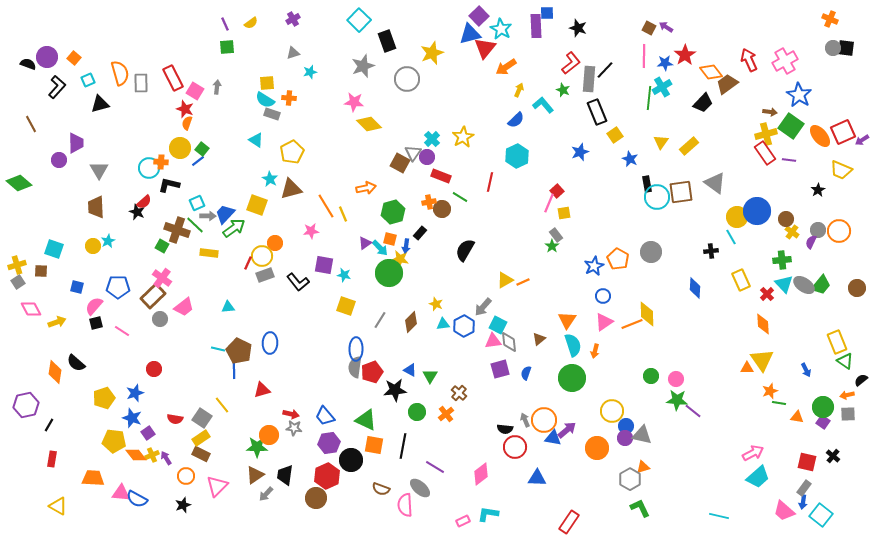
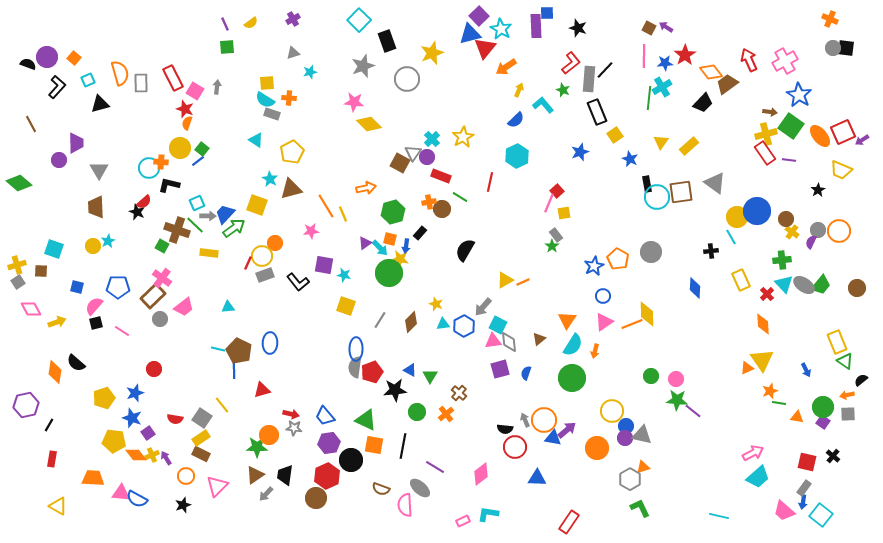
cyan semicircle at (573, 345): rotated 50 degrees clockwise
orange triangle at (747, 368): rotated 24 degrees counterclockwise
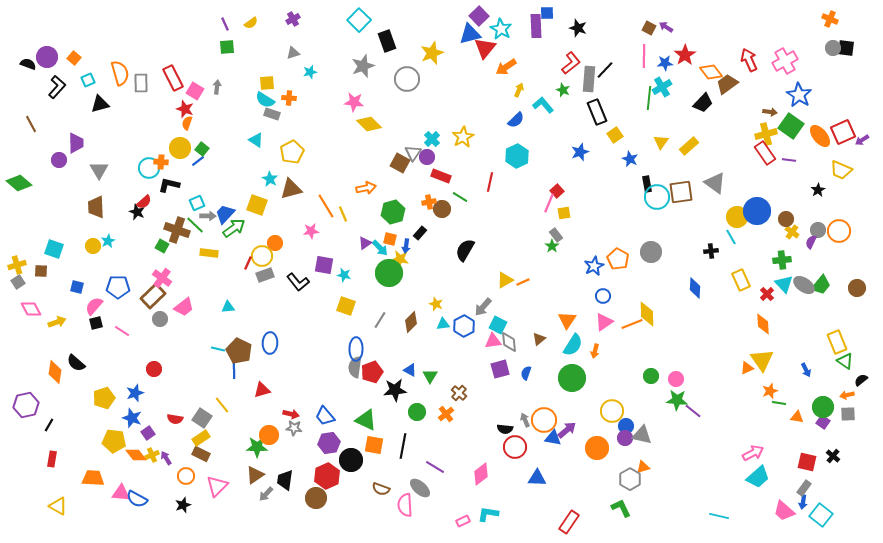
black trapezoid at (285, 475): moved 5 px down
green L-shape at (640, 508): moved 19 px left
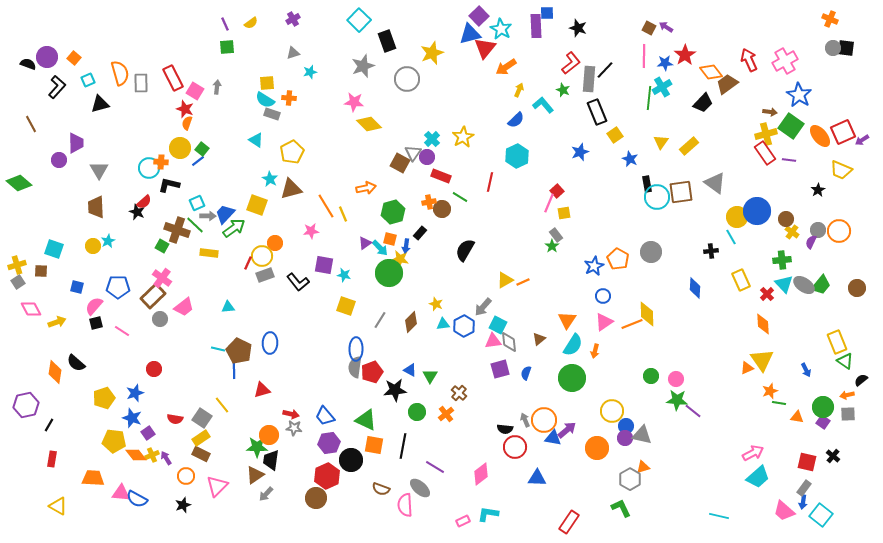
black trapezoid at (285, 480): moved 14 px left, 20 px up
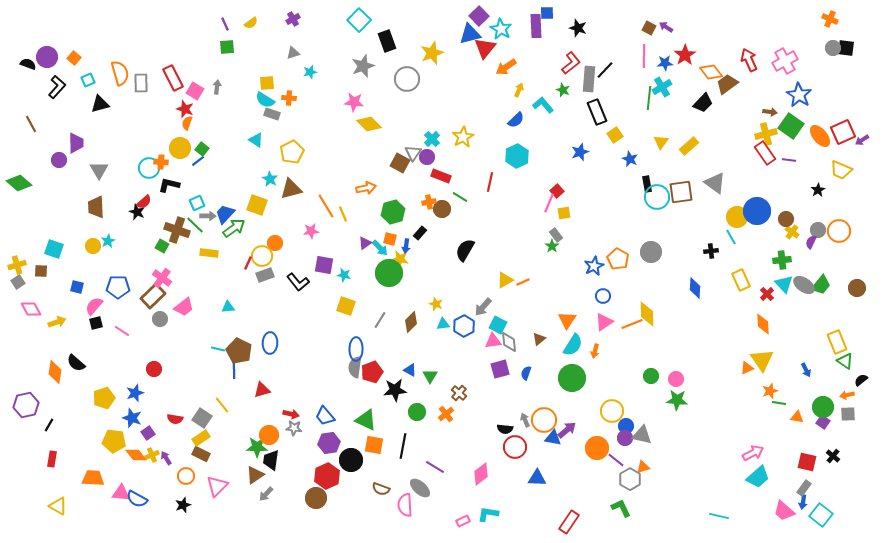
purple line at (693, 411): moved 77 px left, 49 px down
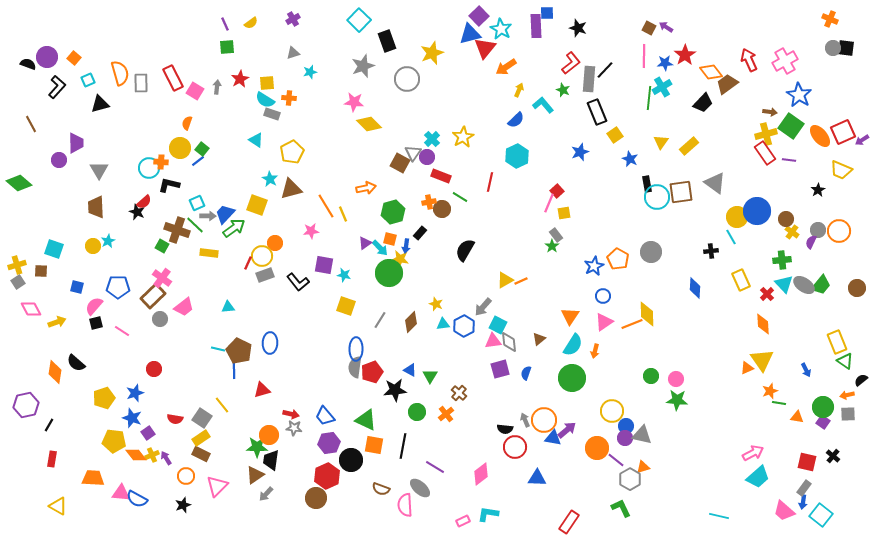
red star at (185, 109): moved 55 px right, 30 px up; rotated 24 degrees clockwise
orange line at (523, 282): moved 2 px left, 1 px up
orange triangle at (567, 320): moved 3 px right, 4 px up
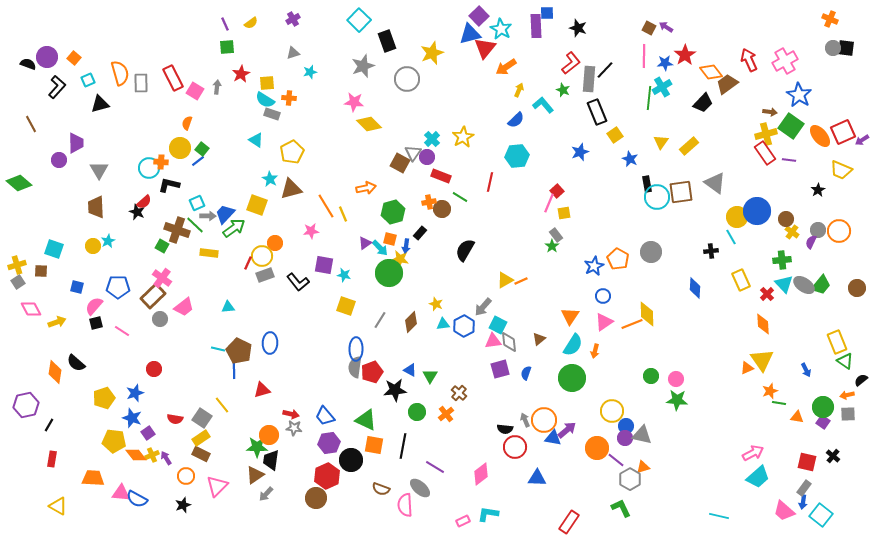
red star at (240, 79): moved 1 px right, 5 px up
cyan hexagon at (517, 156): rotated 20 degrees clockwise
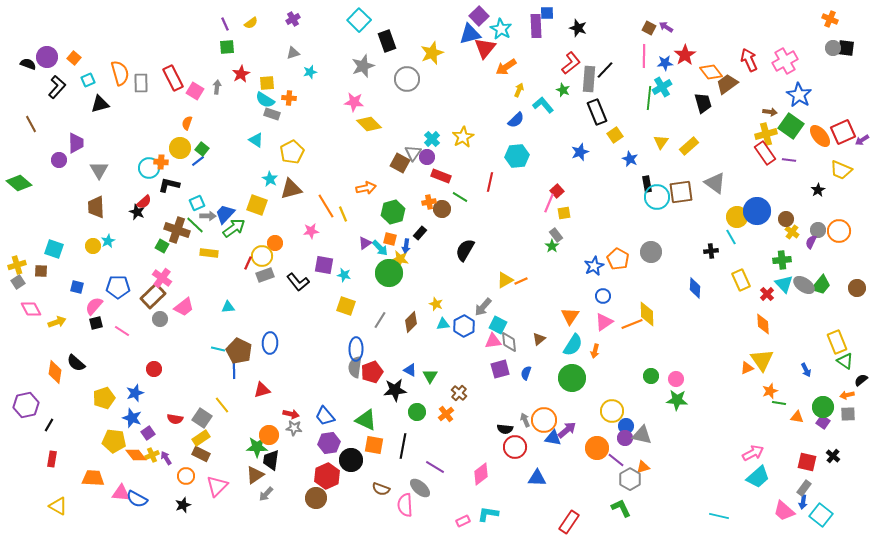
black trapezoid at (703, 103): rotated 60 degrees counterclockwise
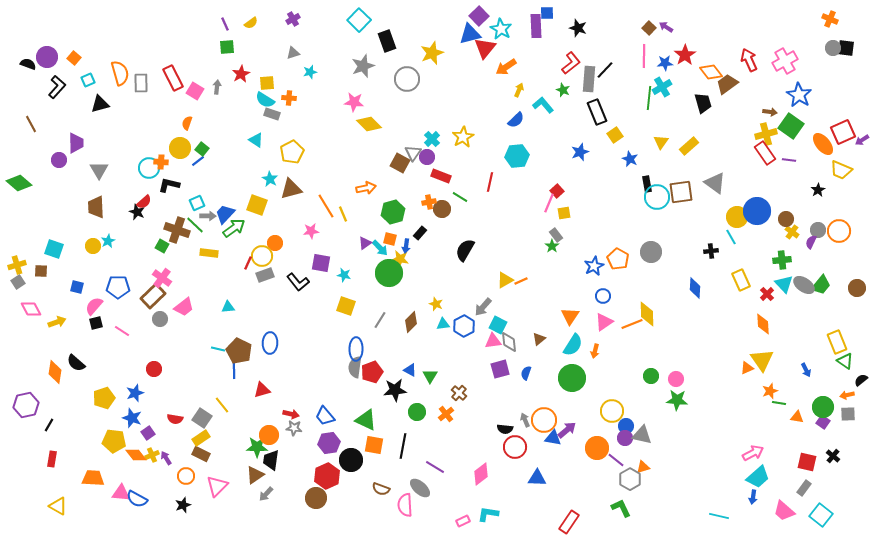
brown square at (649, 28): rotated 16 degrees clockwise
orange ellipse at (820, 136): moved 3 px right, 8 px down
purple square at (324, 265): moved 3 px left, 2 px up
blue arrow at (803, 502): moved 50 px left, 5 px up
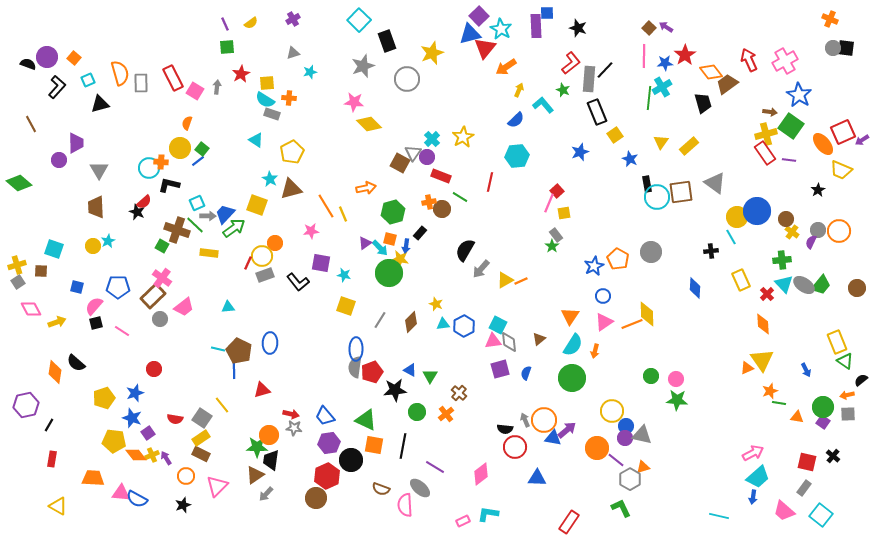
gray arrow at (483, 307): moved 2 px left, 38 px up
